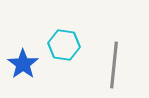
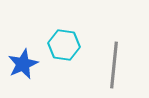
blue star: rotated 12 degrees clockwise
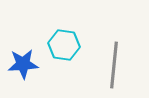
blue star: rotated 20 degrees clockwise
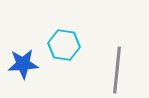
gray line: moved 3 px right, 5 px down
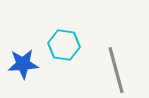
gray line: moved 1 px left; rotated 21 degrees counterclockwise
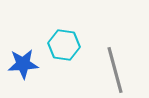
gray line: moved 1 px left
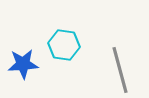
gray line: moved 5 px right
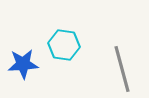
gray line: moved 2 px right, 1 px up
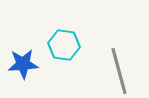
gray line: moved 3 px left, 2 px down
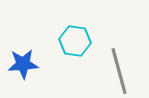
cyan hexagon: moved 11 px right, 4 px up
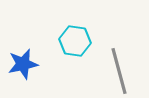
blue star: rotated 8 degrees counterclockwise
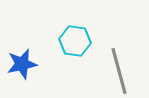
blue star: moved 1 px left
